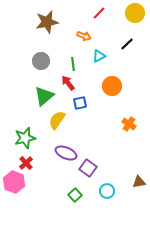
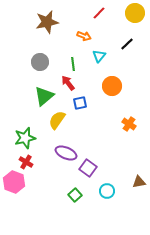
cyan triangle: rotated 24 degrees counterclockwise
gray circle: moved 1 px left, 1 px down
red cross: moved 1 px up; rotated 16 degrees counterclockwise
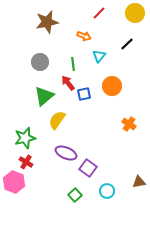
blue square: moved 4 px right, 9 px up
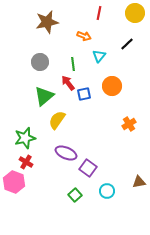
red line: rotated 32 degrees counterclockwise
orange cross: rotated 24 degrees clockwise
